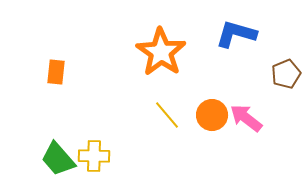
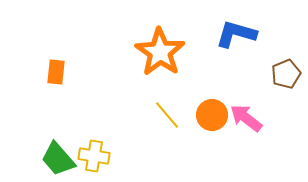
orange star: moved 1 px left
yellow cross: rotated 8 degrees clockwise
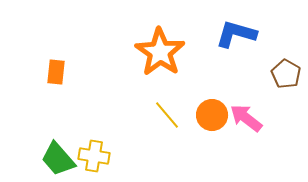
brown pentagon: rotated 20 degrees counterclockwise
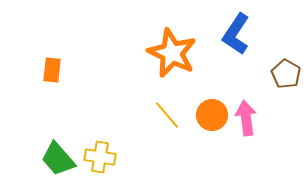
blue L-shape: rotated 72 degrees counterclockwise
orange star: moved 12 px right, 1 px down; rotated 9 degrees counterclockwise
orange rectangle: moved 4 px left, 2 px up
pink arrow: rotated 44 degrees clockwise
yellow cross: moved 6 px right, 1 px down
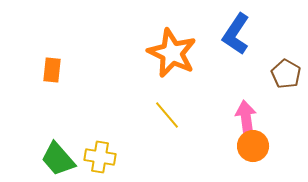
orange circle: moved 41 px right, 31 px down
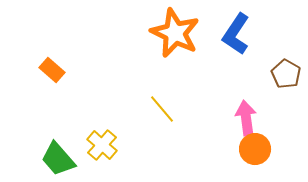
orange star: moved 3 px right, 20 px up
orange rectangle: rotated 55 degrees counterclockwise
yellow line: moved 5 px left, 6 px up
orange circle: moved 2 px right, 3 px down
yellow cross: moved 2 px right, 12 px up; rotated 32 degrees clockwise
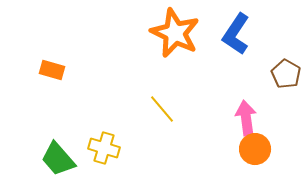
orange rectangle: rotated 25 degrees counterclockwise
yellow cross: moved 2 px right, 3 px down; rotated 24 degrees counterclockwise
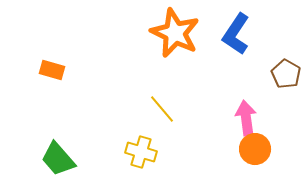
yellow cross: moved 37 px right, 4 px down
